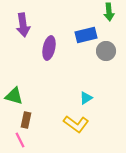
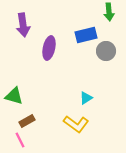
brown rectangle: moved 1 px right, 1 px down; rotated 49 degrees clockwise
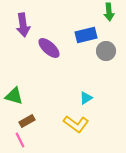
purple ellipse: rotated 60 degrees counterclockwise
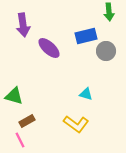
blue rectangle: moved 1 px down
cyan triangle: moved 4 px up; rotated 48 degrees clockwise
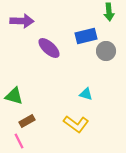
purple arrow: moved 1 px left, 4 px up; rotated 80 degrees counterclockwise
pink line: moved 1 px left, 1 px down
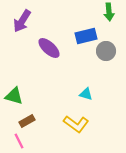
purple arrow: rotated 120 degrees clockwise
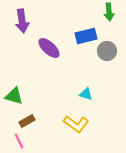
purple arrow: rotated 40 degrees counterclockwise
gray circle: moved 1 px right
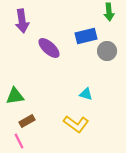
green triangle: moved 1 px right; rotated 24 degrees counterclockwise
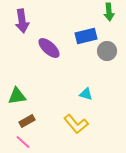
green triangle: moved 2 px right
yellow L-shape: rotated 15 degrees clockwise
pink line: moved 4 px right, 1 px down; rotated 21 degrees counterclockwise
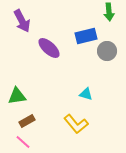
purple arrow: rotated 20 degrees counterclockwise
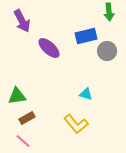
brown rectangle: moved 3 px up
pink line: moved 1 px up
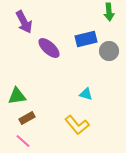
purple arrow: moved 2 px right, 1 px down
blue rectangle: moved 3 px down
gray circle: moved 2 px right
yellow L-shape: moved 1 px right, 1 px down
